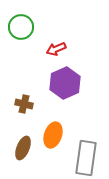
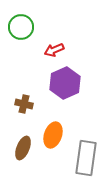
red arrow: moved 2 px left, 1 px down
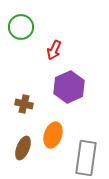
red arrow: rotated 42 degrees counterclockwise
purple hexagon: moved 4 px right, 4 px down
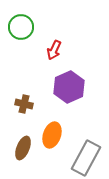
orange ellipse: moved 1 px left
gray rectangle: rotated 20 degrees clockwise
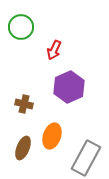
orange ellipse: moved 1 px down
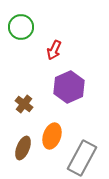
brown cross: rotated 24 degrees clockwise
gray rectangle: moved 4 px left
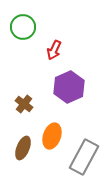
green circle: moved 2 px right
gray rectangle: moved 2 px right, 1 px up
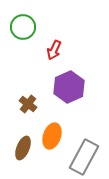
brown cross: moved 4 px right
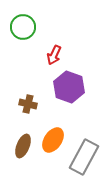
red arrow: moved 5 px down
purple hexagon: rotated 16 degrees counterclockwise
brown cross: rotated 24 degrees counterclockwise
orange ellipse: moved 1 px right, 4 px down; rotated 15 degrees clockwise
brown ellipse: moved 2 px up
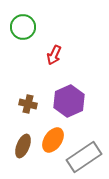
purple hexagon: moved 14 px down; rotated 16 degrees clockwise
gray rectangle: rotated 28 degrees clockwise
